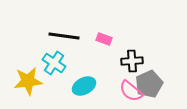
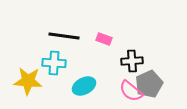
cyan cross: rotated 30 degrees counterclockwise
yellow star: rotated 12 degrees clockwise
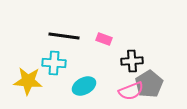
gray pentagon: rotated 8 degrees counterclockwise
pink semicircle: rotated 60 degrees counterclockwise
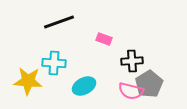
black line: moved 5 px left, 14 px up; rotated 28 degrees counterclockwise
pink semicircle: rotated 35 degrees clockwise
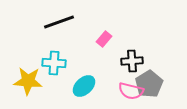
pink rectangle: rotated 70 degrees counterclockwise
cyan ellipse: rotated 15 degrees counterclockwise
